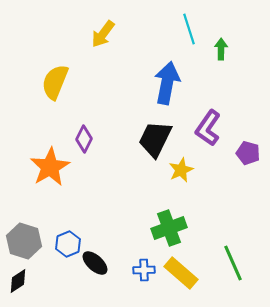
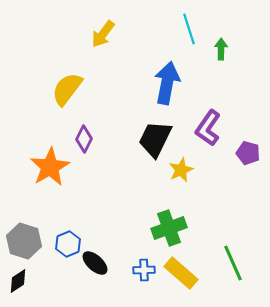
yellow semicircle: moved 12 px right, 7 px down; rotated 15 degrees clockwise
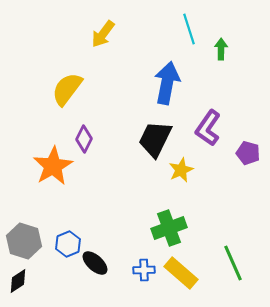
orange star: moved 3 px right, 1 px up
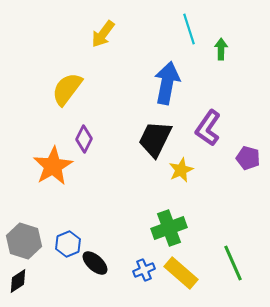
purple pentagon: moved 5 px down
blue cross: rotated 20 degrees counterclockwise
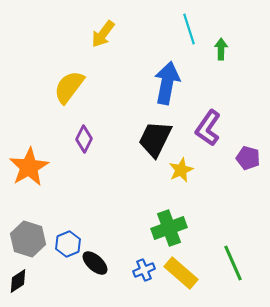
yellow semicircle: moved 2 px right, 2 px up
orange star: moved 24 px left, 1 px down
gray hexagon: moved 4 px right, 2 px up
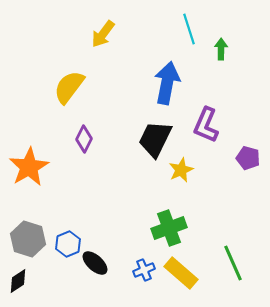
purple L-shape: moved 2 px left, 3 px up; rotated 12 degrees counterclockwise
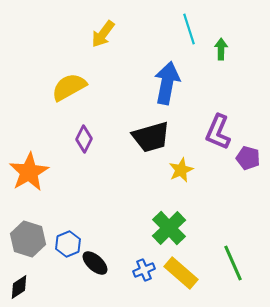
yellow semicircle: rotated 24 degrees clockwise
purple L-shape: moved 12 px right, 7 px down
black trapezoid: moved 4 px left, 2 px up; rotated 132 degrees counterclockwise
orange star: moved 5 px down
green cross: rotated 24 degrees counterclockwise
black diamond: moved 1 px right, 6 px down
